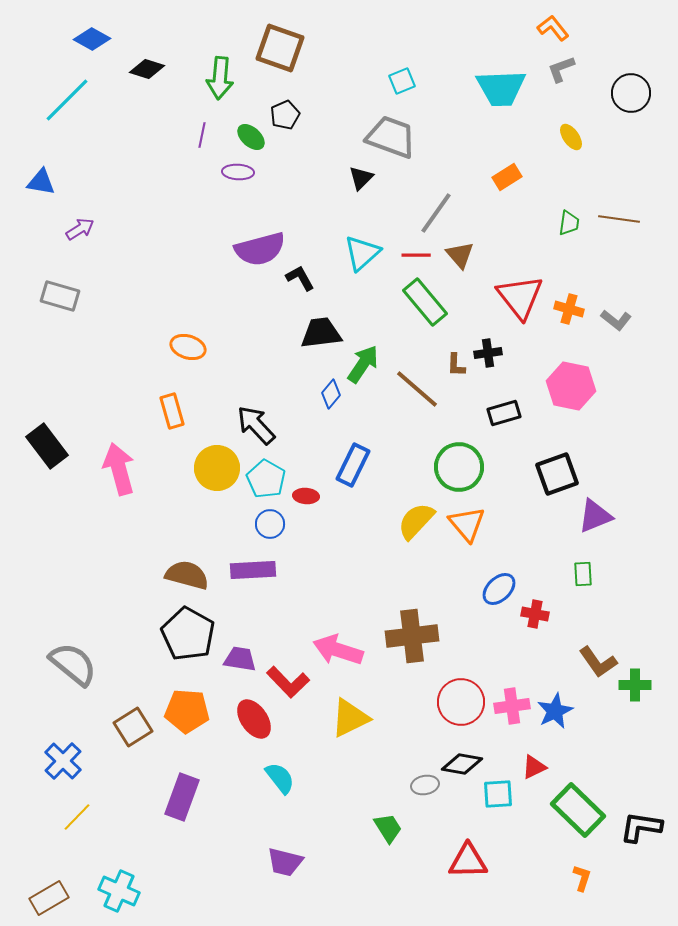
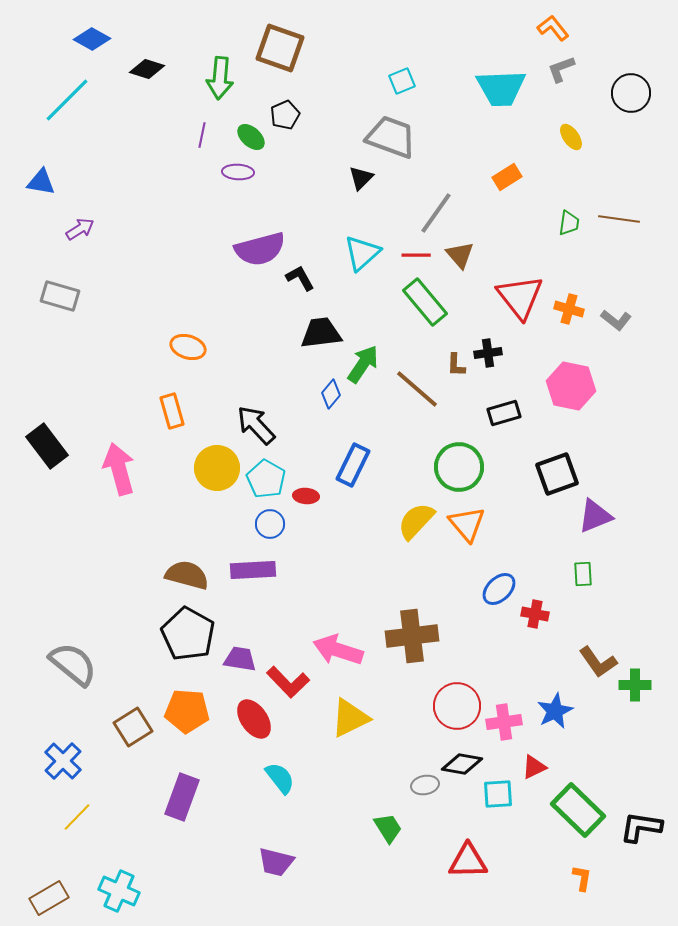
red circle at (461, 702): moved 4 px left, 4 px down
pink cross at (512, 706): moved 8 px left, 16 px down
purple trapezoid at (285, 862): moved 9 px left
orange L-shape at (582, 878): rotated 8 degrees counterclockwise
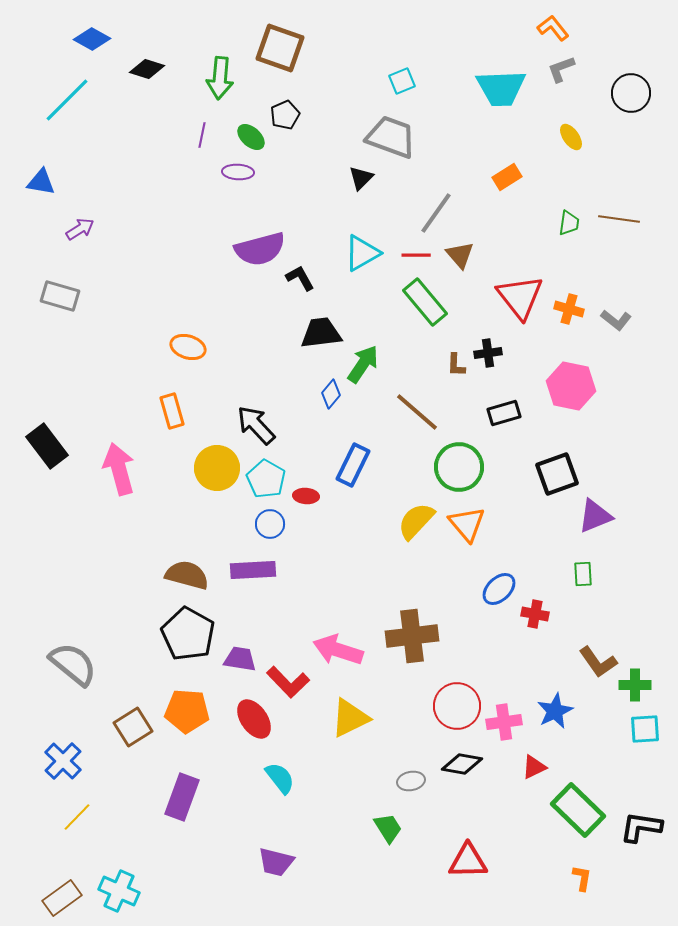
cyan triangle at (362, 253): rotated 12 degrees clockwise
brown line at (417, 389): moved 23 px down
gray ellipse at (425, 785): moved 14 px left, 4 px up
cyan square at (498, 794): moved 147 px right, 65 px up
brown rectangle at (49, 898): moved 13 px right; rotated 6 degrees counterclockwise
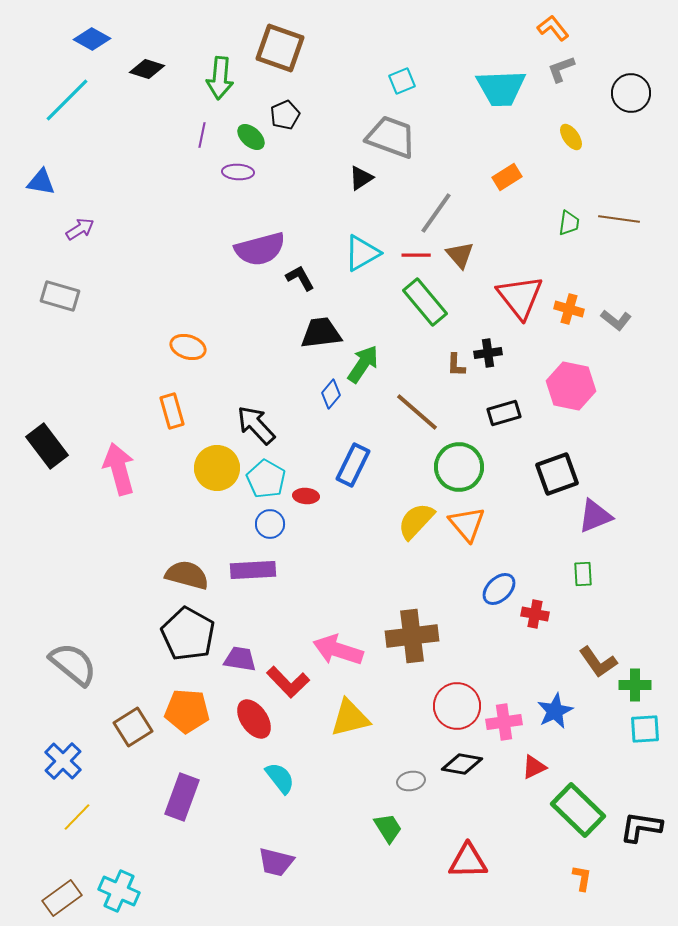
black triangle at (361, 178): rotated 12 degrees clockwise
yellow triangle at (350, 718): rotated 12 degrees clockwise
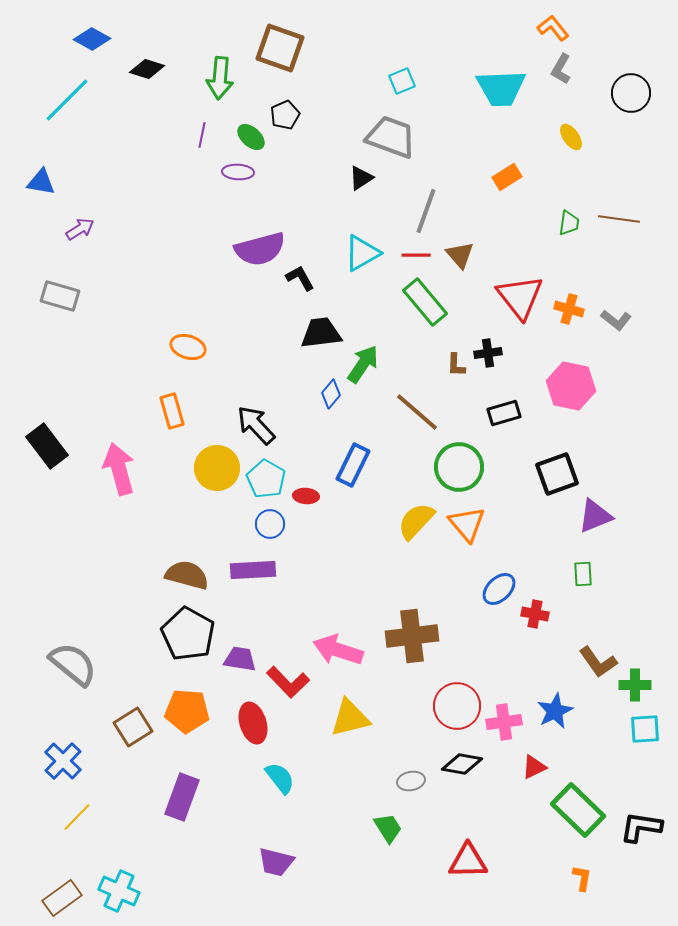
gray L-shape at (561, 69): rotated 40 degrees counterclockwise
gray line at (436, 213): moved 10 px left, 2 px up; rotated 15 degrees counterclockwise
red ellipse at (254, 719): moved 1 px left, 4 px down; rotated 18 degrees clockwise
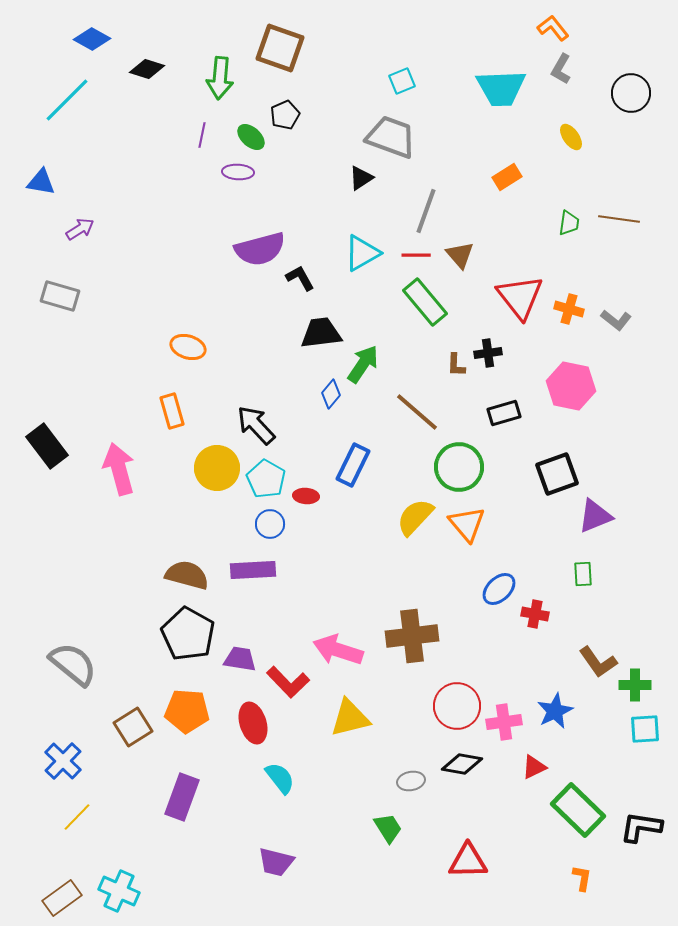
yellow semicircle at (416, 521): moved 1 px left, 4 px up
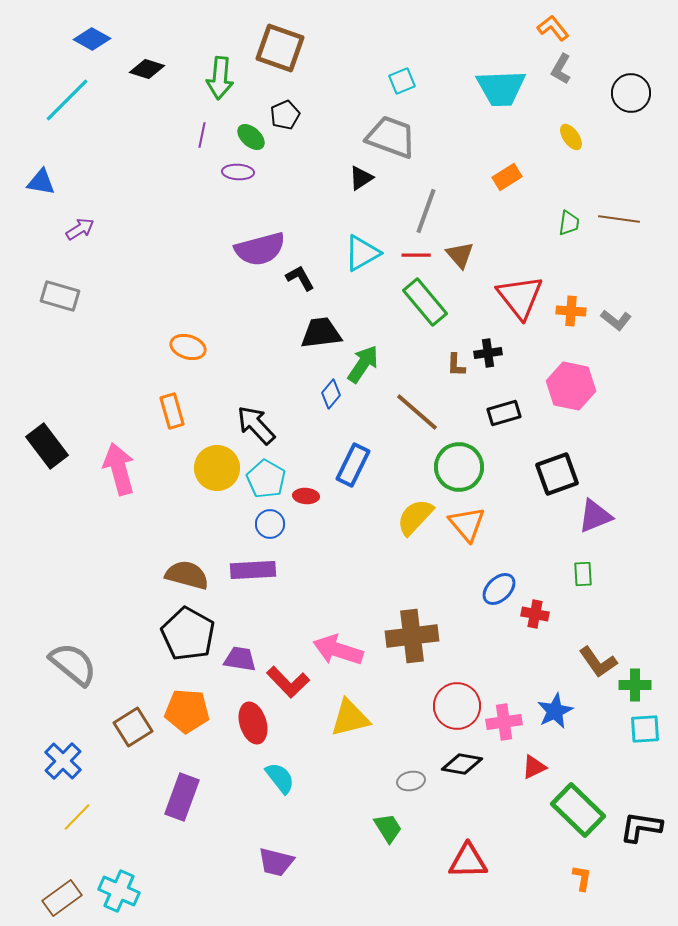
orange cross at (569, 309): moved 2 px right, 2 px down; rotated 12 degrees counterclockwise
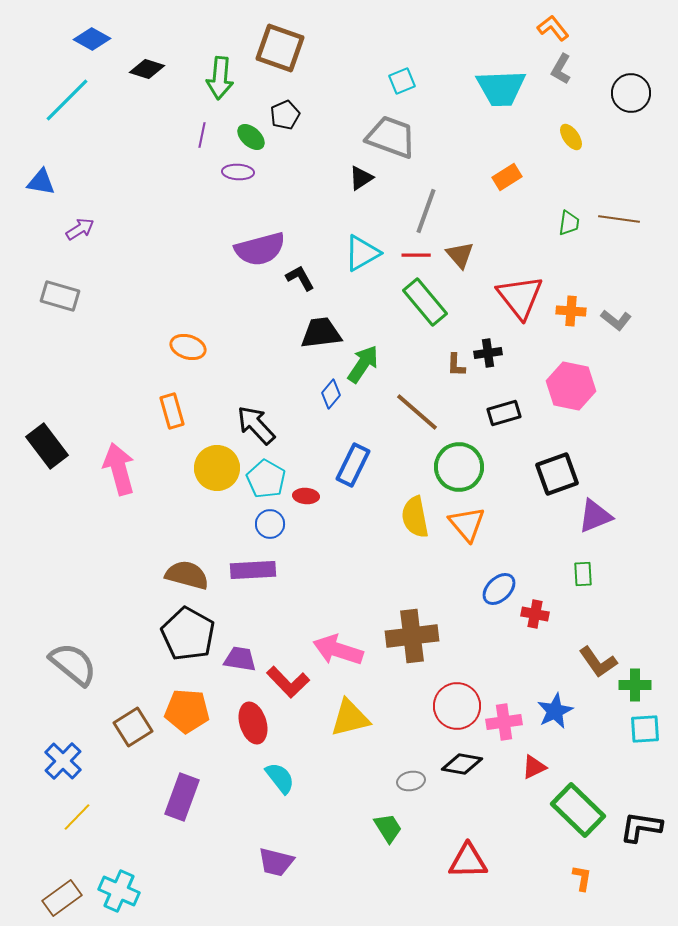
yellow semicircle at (415, 517): rotated 54 degrees counterclockwise
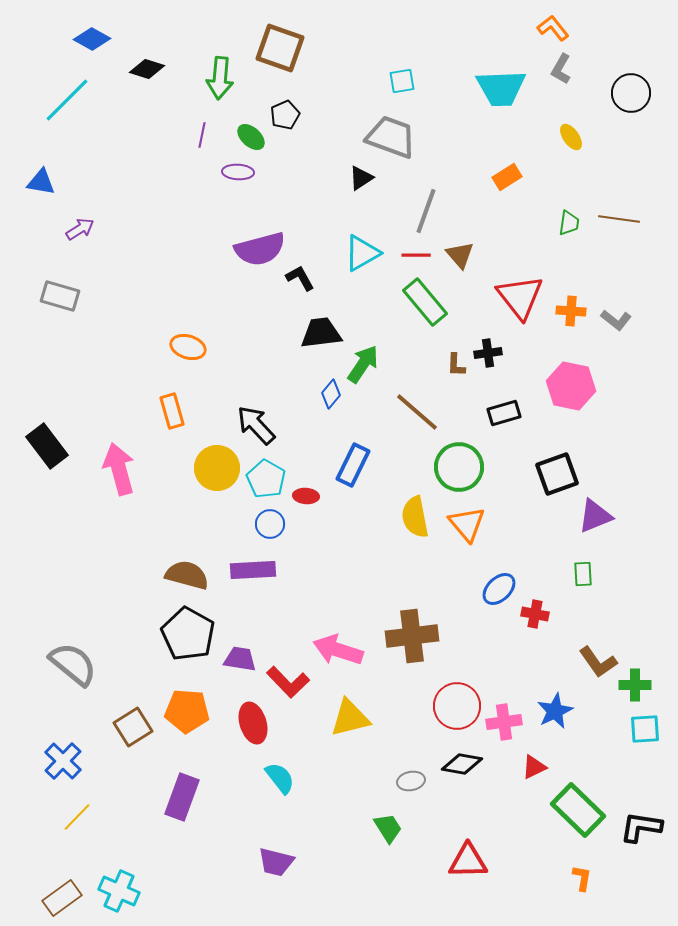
cyan square at (402, 81): rotated 12 degrees clockwise
